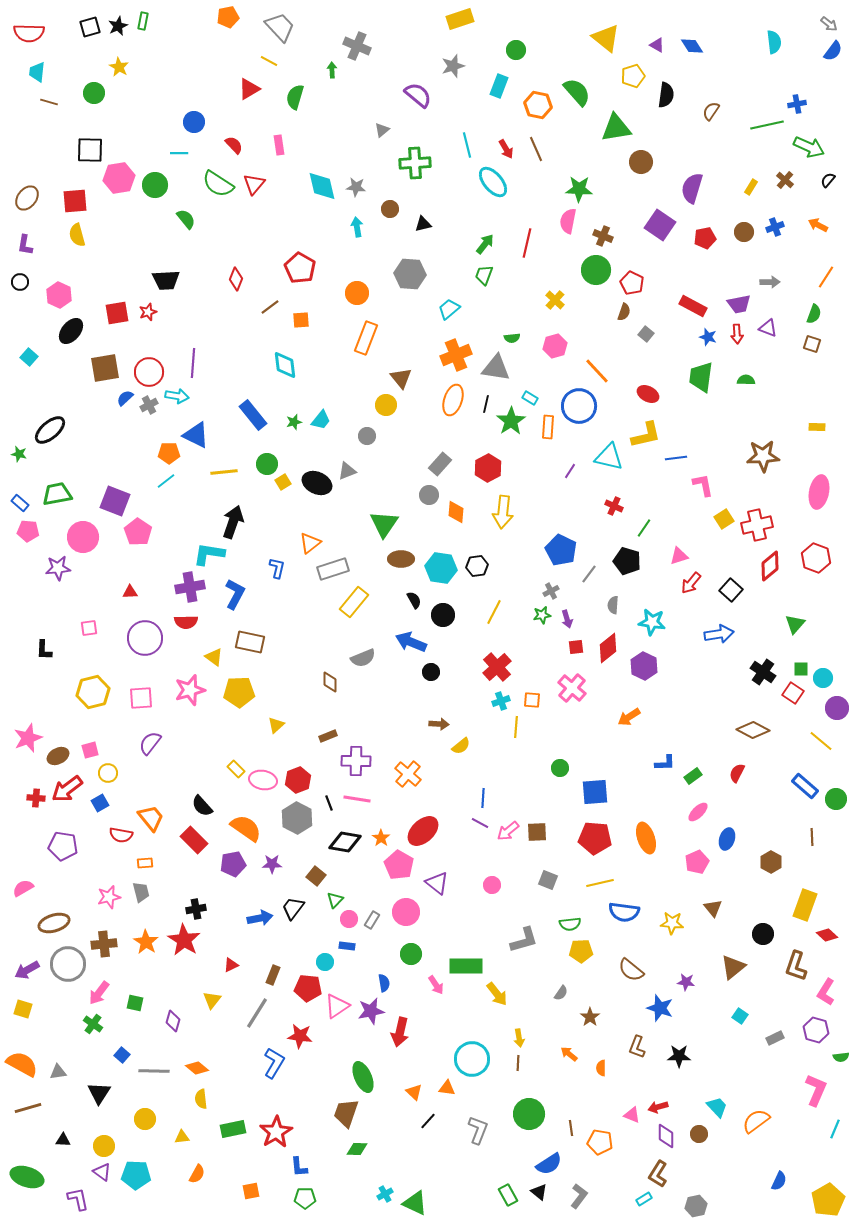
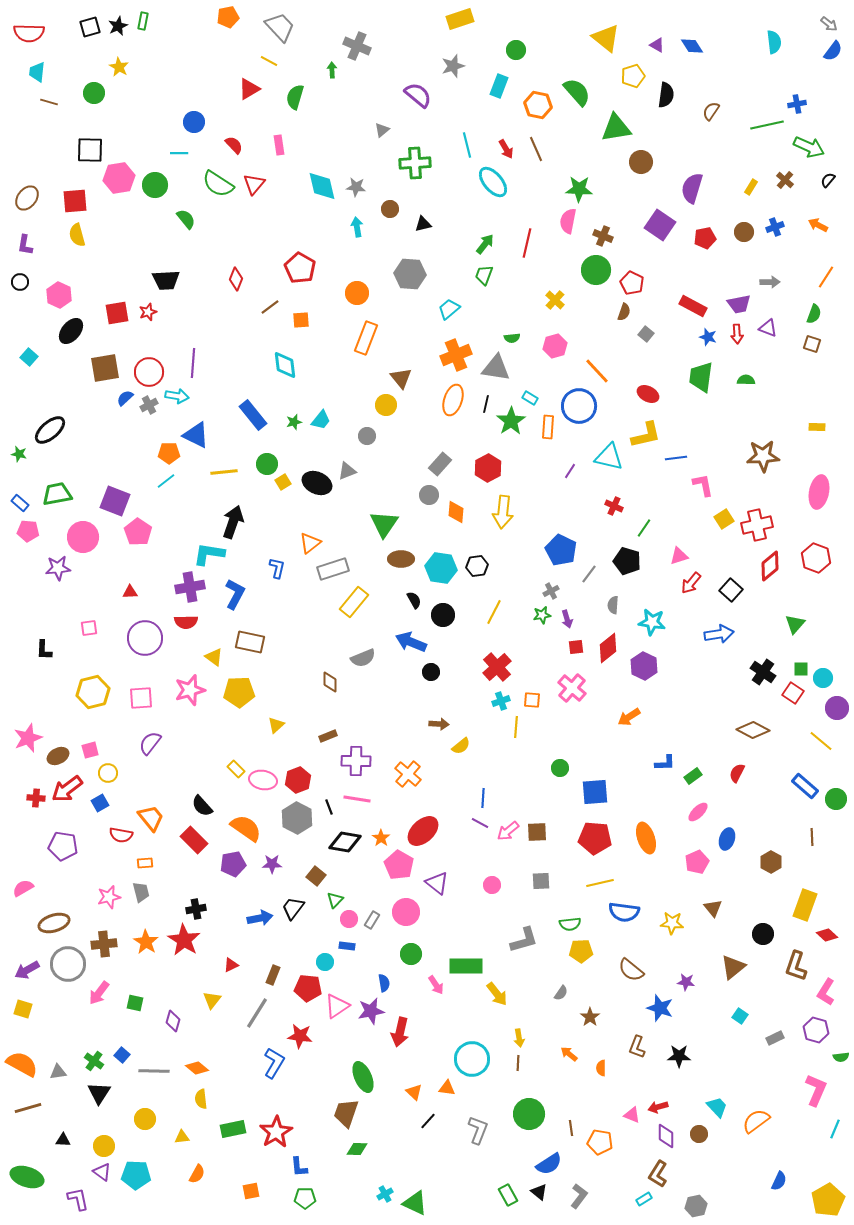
black line at (329, 803): moved 4 px down
gray square at (548, 880): moved 7 px left, 1 px down; rotated 24 degrees counterclockwise
green cross at (93, 1024): moved 1 px right, 37 px down
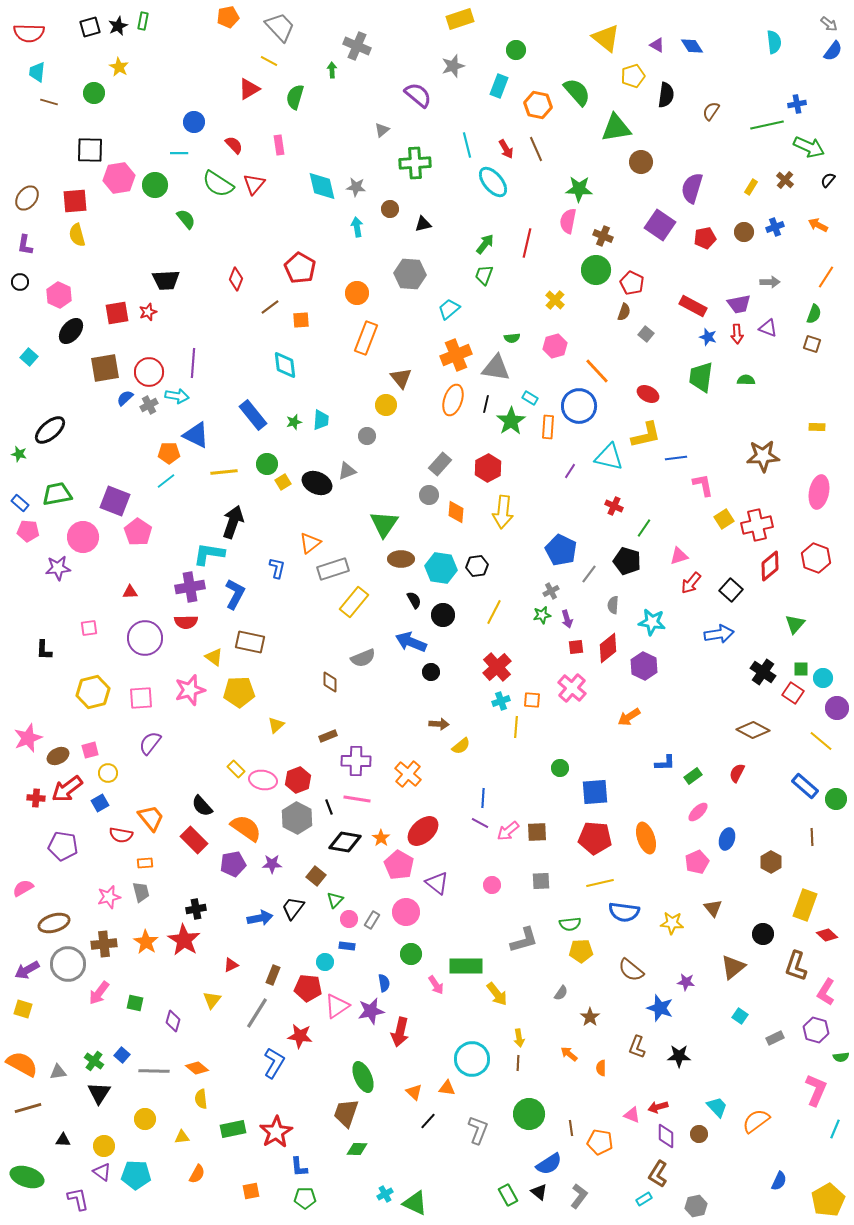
cyan trapezoid at (321, 420): rotated 35 degrees counterclockwise
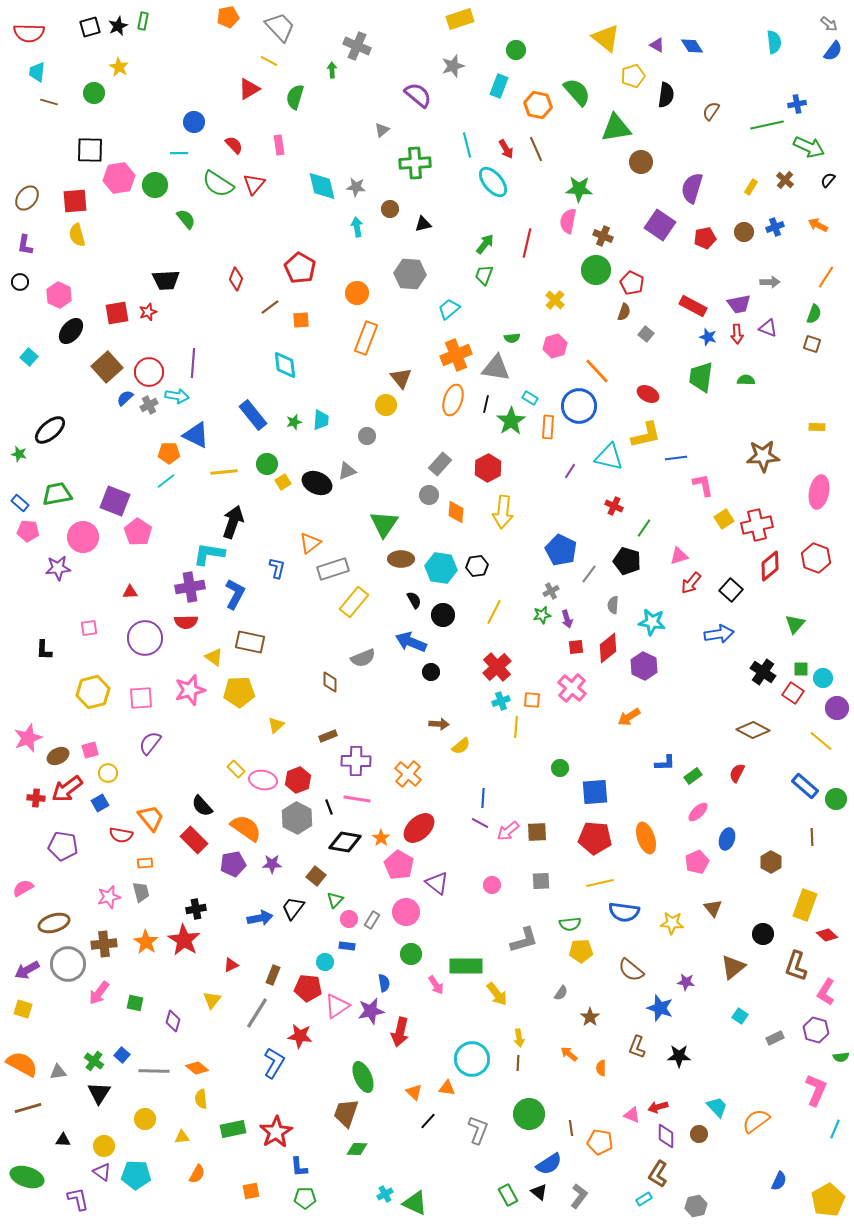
brown square at (105, 368): moved 2 px right, 1 px up; rotated 32 degrees counterclockwise
red ellipse at (423, 831): moved 4 px left, 3 px up
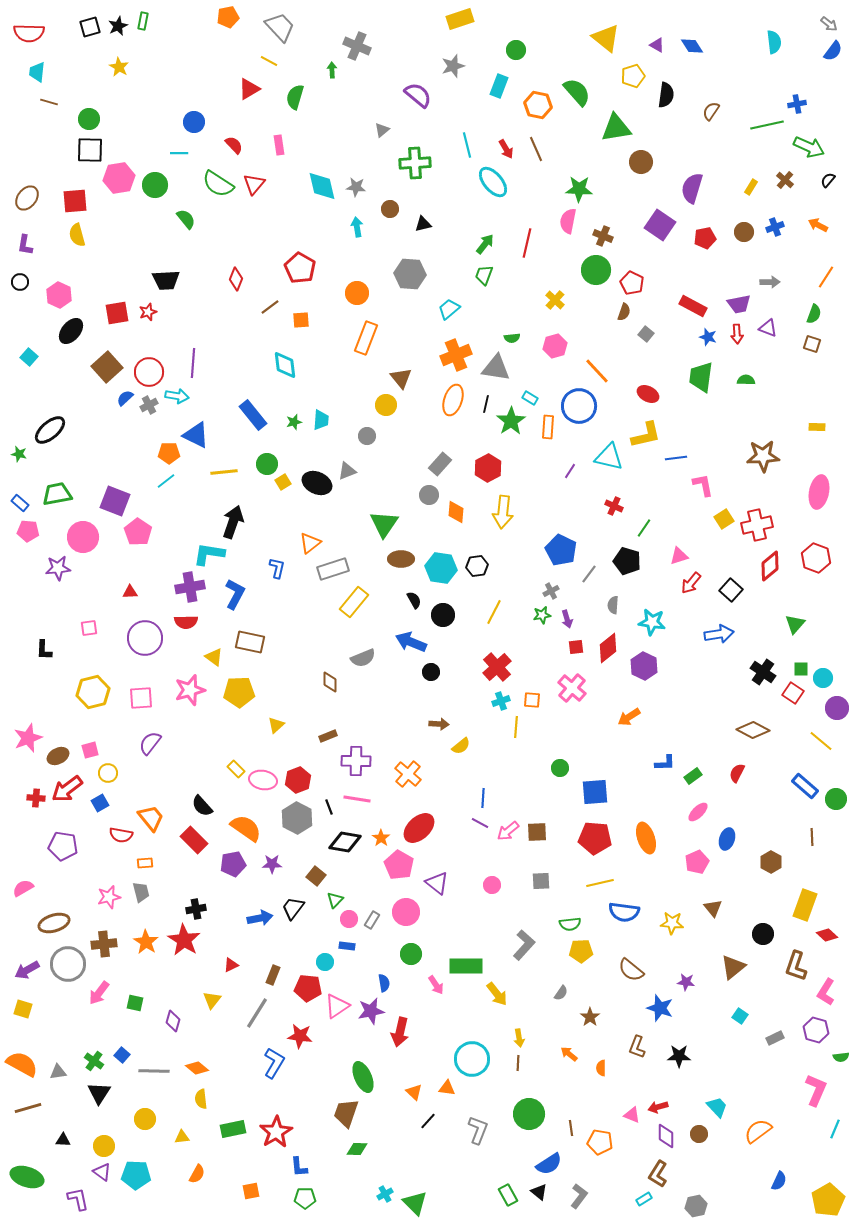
green circle at (94, 93): moved 5 px left, 26 px down
gray L-shape at (524, 940): moved 5 px down; rotated 32 degrees counterclockwise
orange semicircle at (756, 1121): moved 2 px right, 10 px down
green triangle at (415, 1203): rotated 20 degrees clockwise
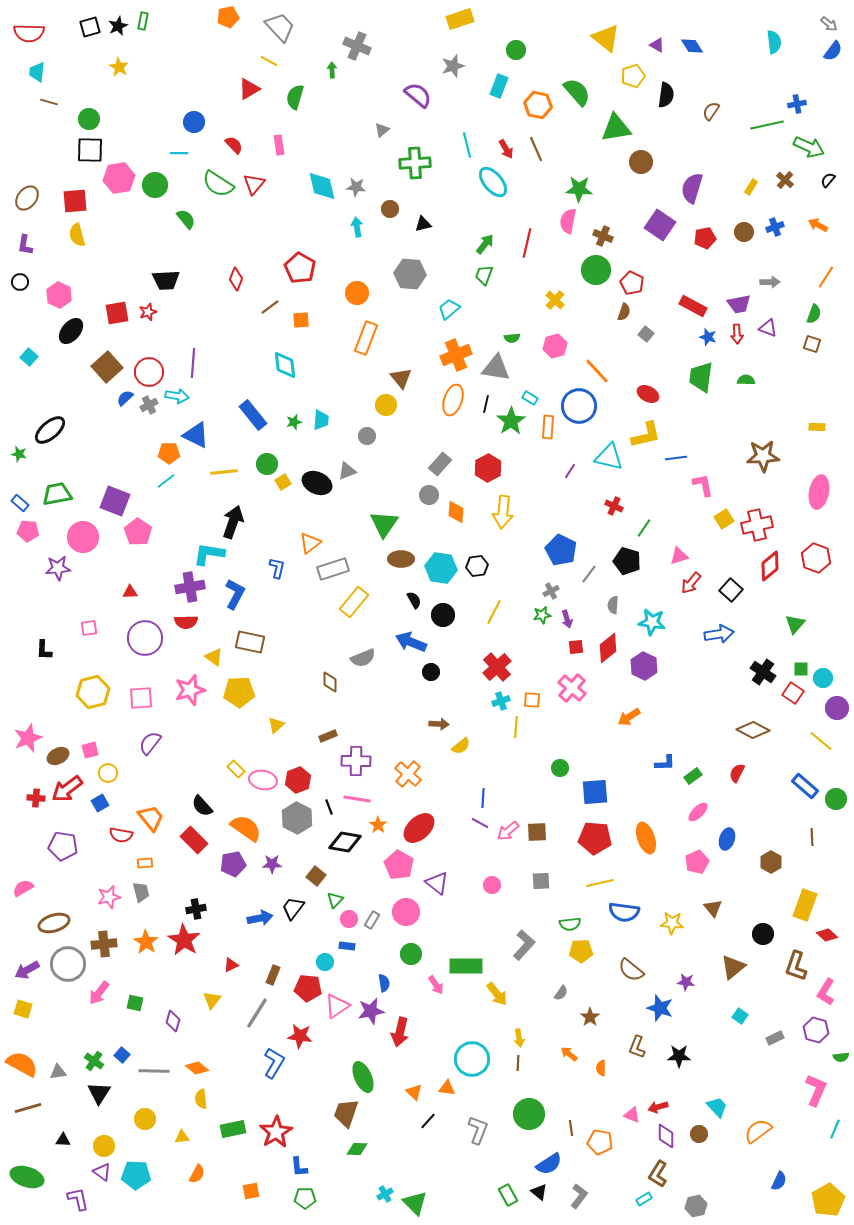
orange star at (381, 838): moved 3 px left, 13 px up
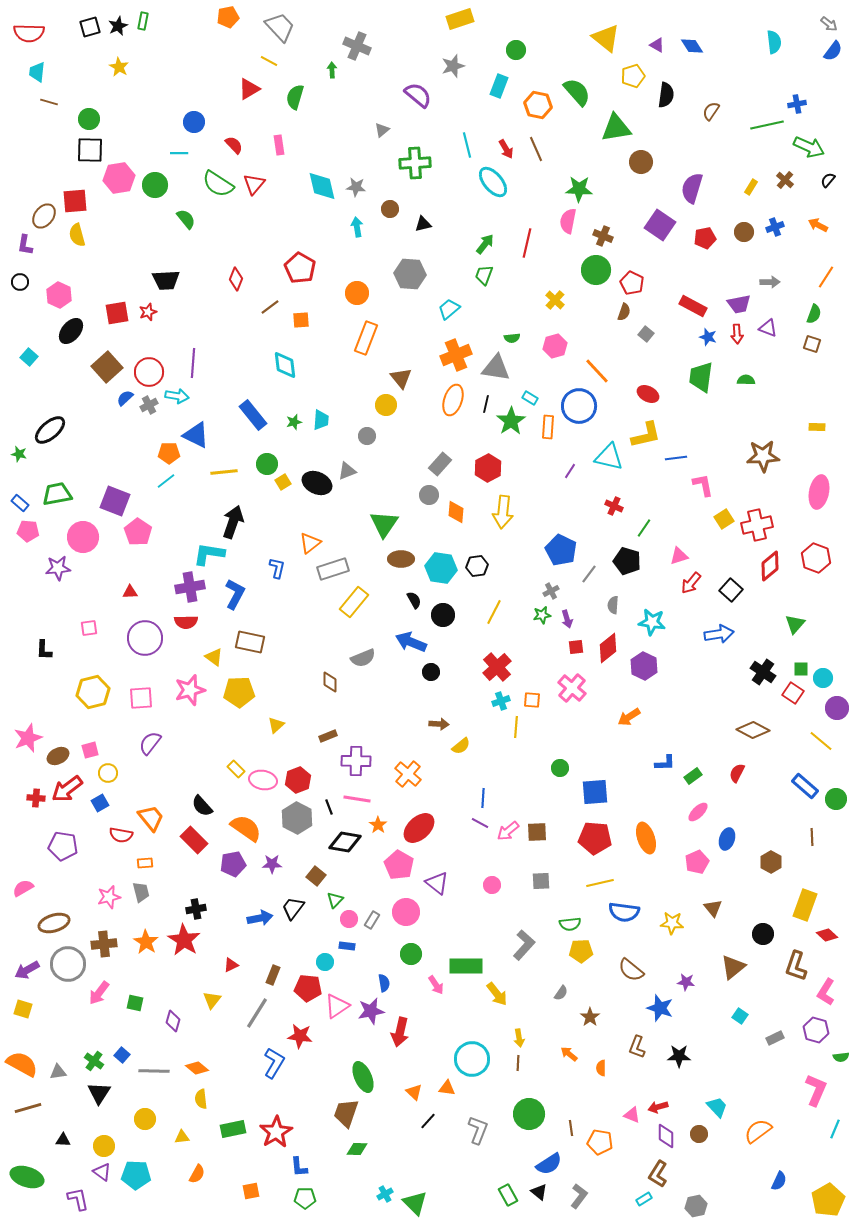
brown ellipse at (27, 198): moved 17 px right, 18 px down
